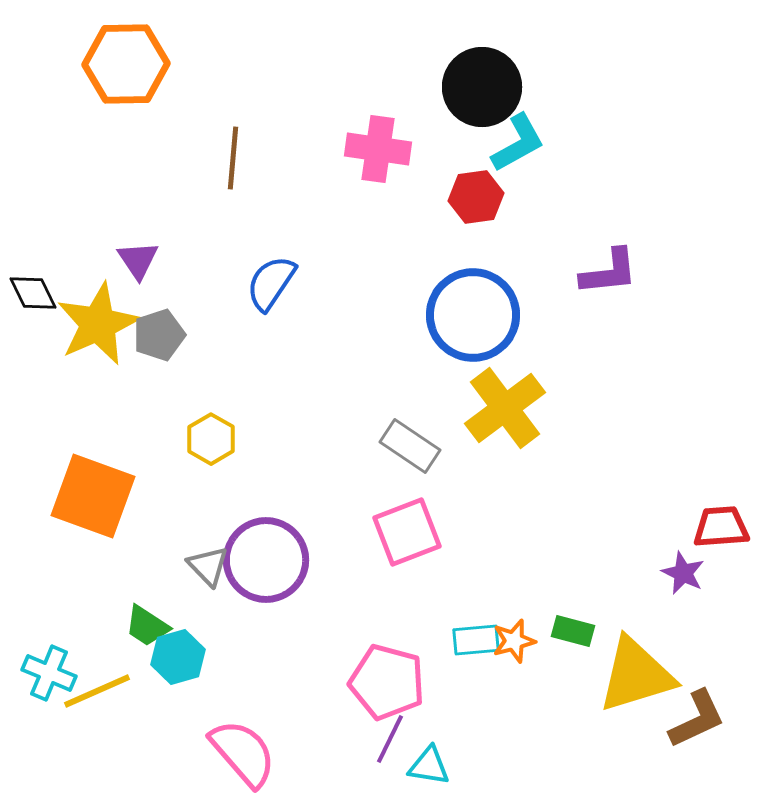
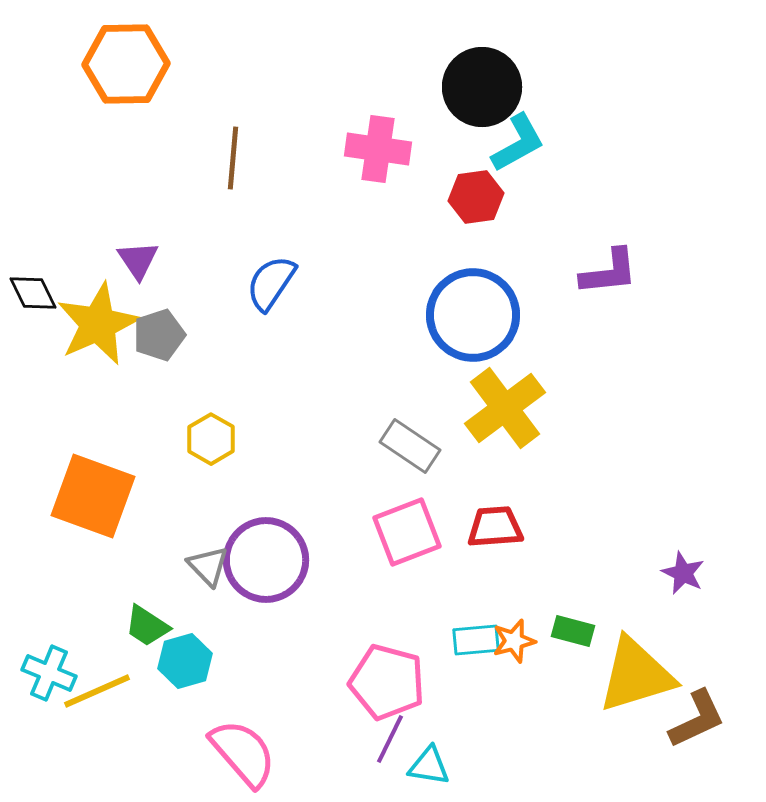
red trapezoid: moved 226 px left
cyan hexagon: moved 7 px right, 4 px down
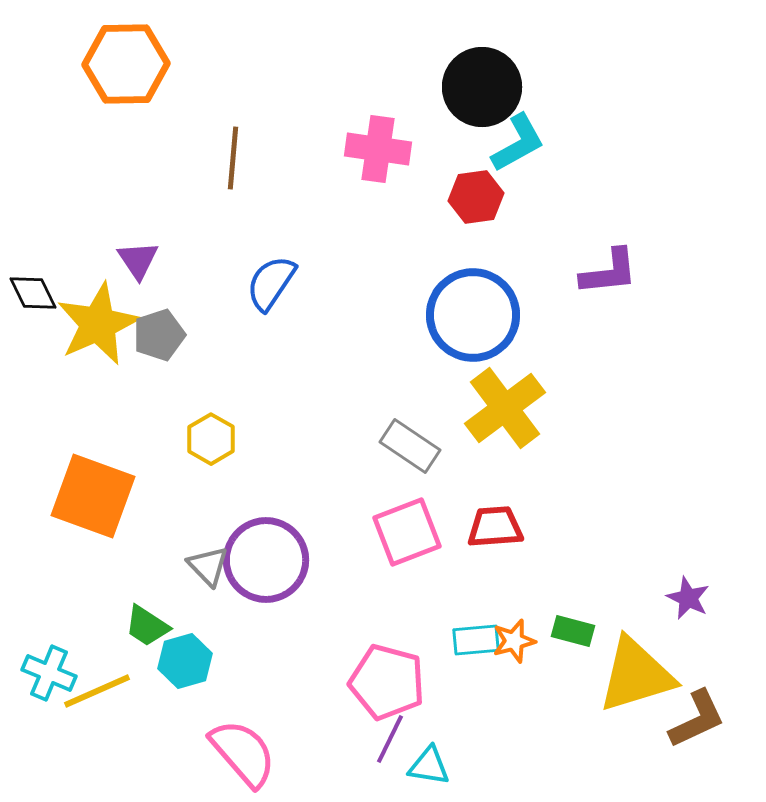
purple star: moved 5 px right, 25 px down
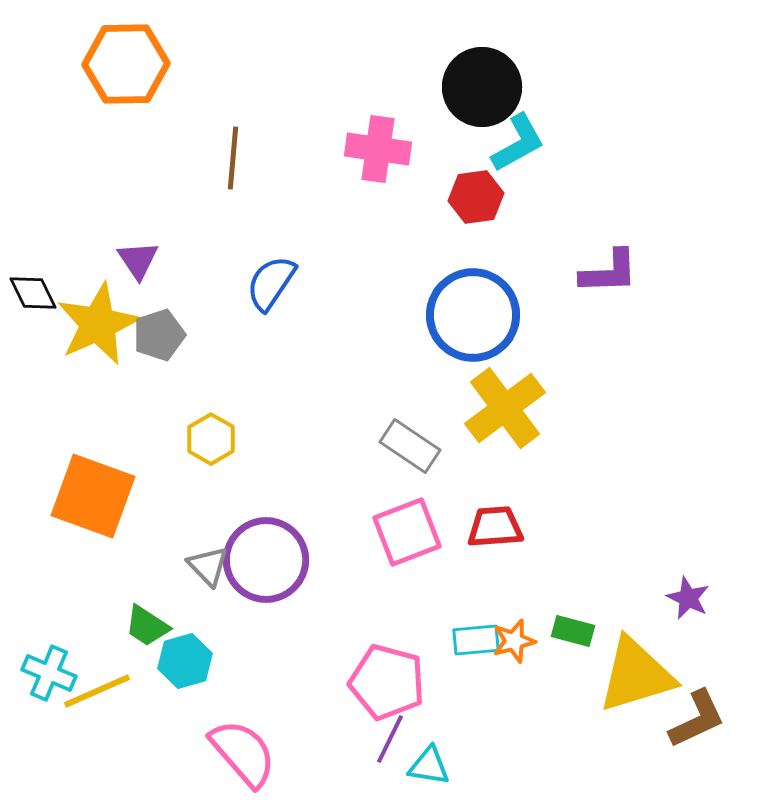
purple L-shape: rotated 4 degrees clockwise
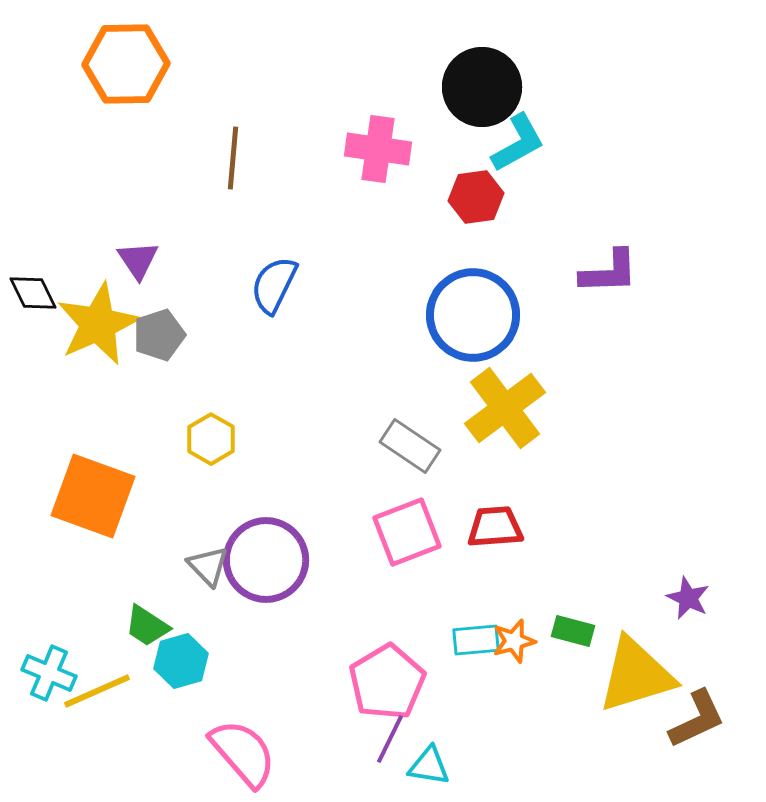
blue semicircle: moved 3 px right, 2 px down; rotated 8 degrees counterclockwise
cyan hexagon: moved 4 px left
pink pentagon: rotated 26 degrees clockwise
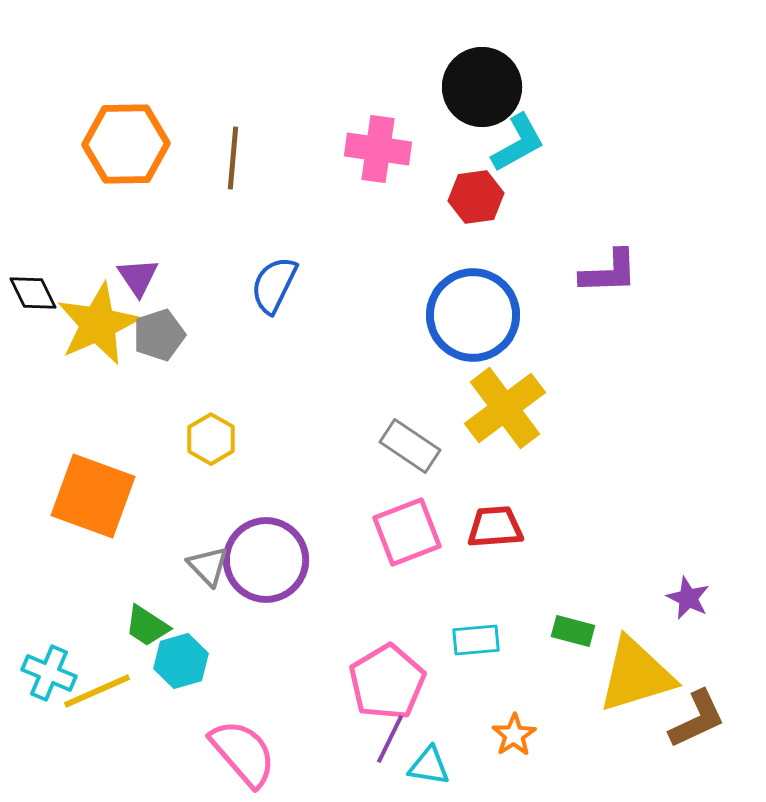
orange hexagon: moved 80 px down
purple triangle: moved 17 px down
orange star: moved 94 px down; rotated 18 degrees counterclockwise
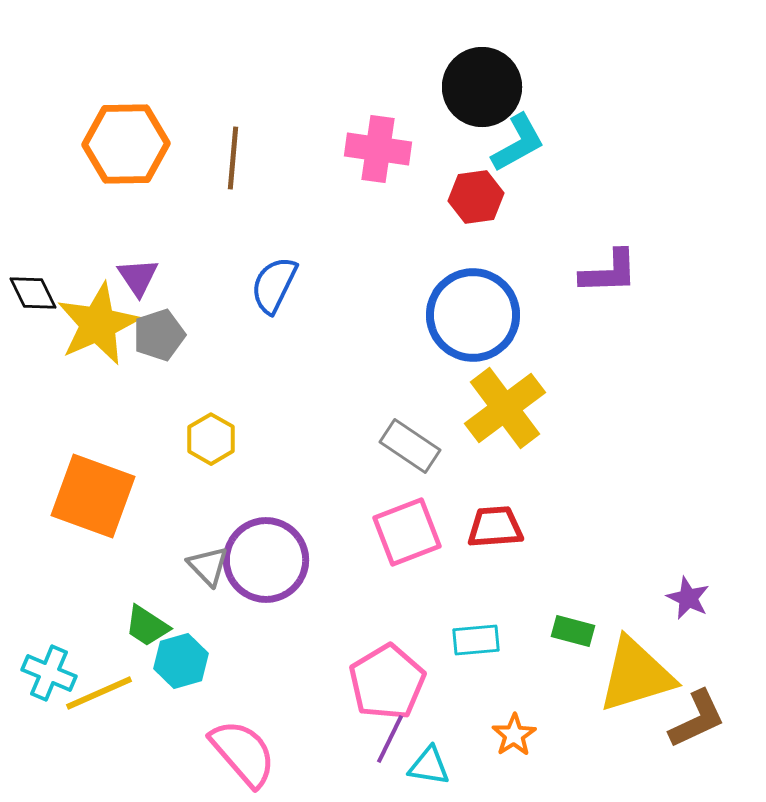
yellow line: moved 2 px right, 2 px down
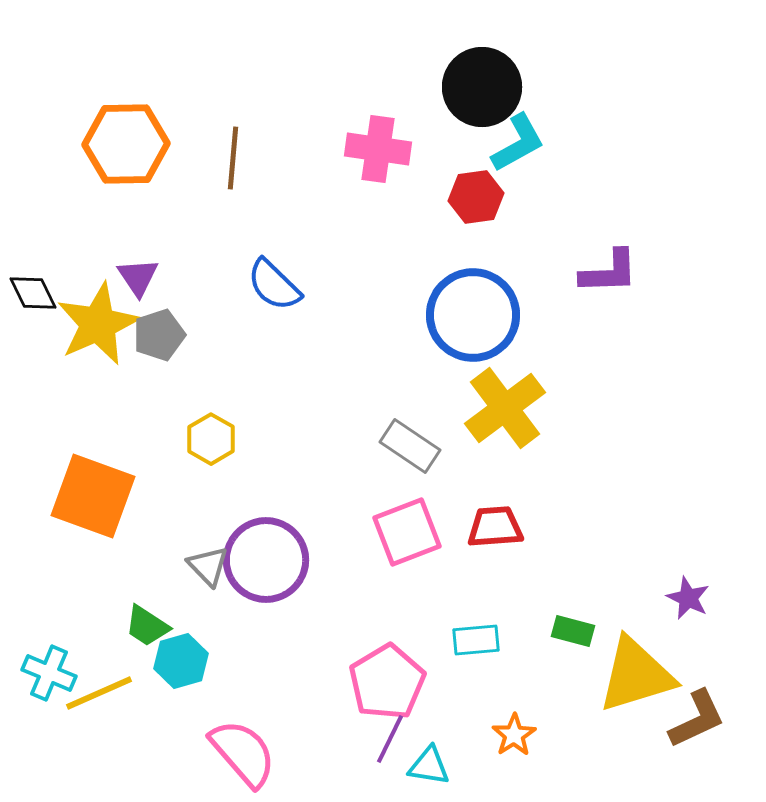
blue semicircle: rotated 72 degrees counterclockwise
